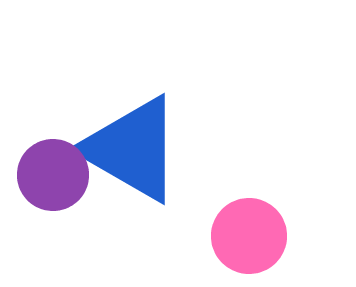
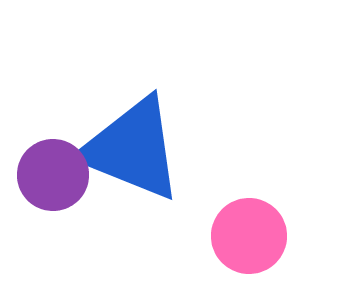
blue triangle: rotated 8 degrees counterclockwise
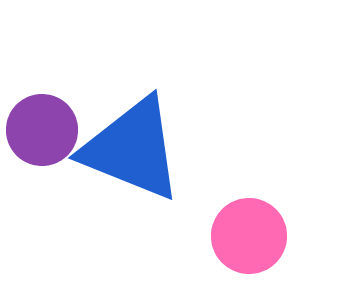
purple circle: moved 11 px left, 45 px up
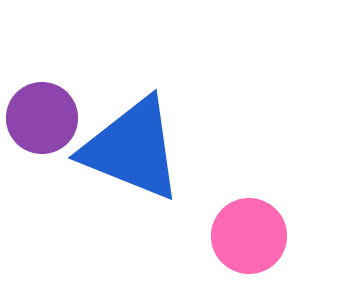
purple circle: moved 12 px up
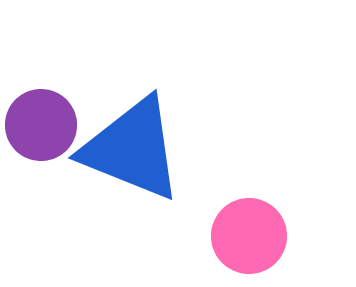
purple circle: moved 1 px left, 7 px down
